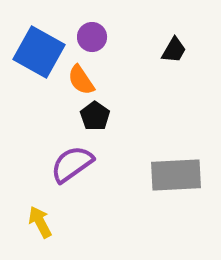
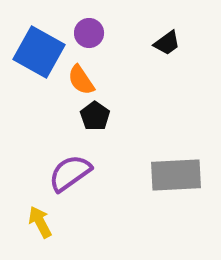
purple circle: moved 3 px left, 4 px up
black trapezoid: moved 7 px left, 7 px up; rotated 24 degrees clockwise
purple semicircle: moved 2 px left, 9 px down
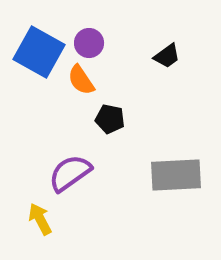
purple circle: moved 10 px down
black trapezoid: moved 13 px down
black pentagon: moved 15 px right, 3 px down; rotated 24 degrees counterclockwise
yellow arrow: moved 3 px up
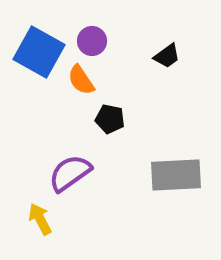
purple circle: moved 3 px right, 2 px up
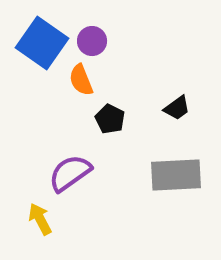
blue square: moved 3 px right, 9 px up; rotated 6 degrees clockwise
black trapezoid: moved 10 px right, 52 px down
orange semicircle: rotated 12 degrees clockwise
black pentagon: rotated 16 degrees clockwise
